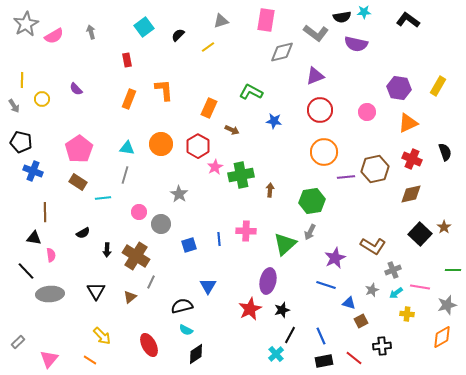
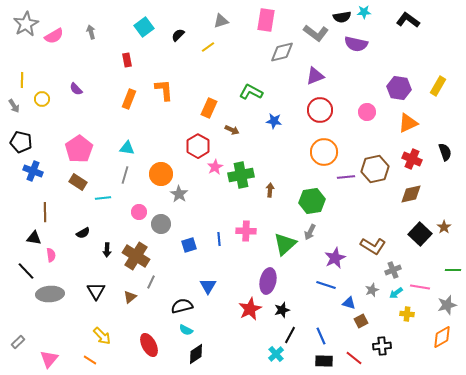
orange circle at (161, 144): moved 30 px down
black rectangle at (324, 361): rotated 12 degrees clockwise
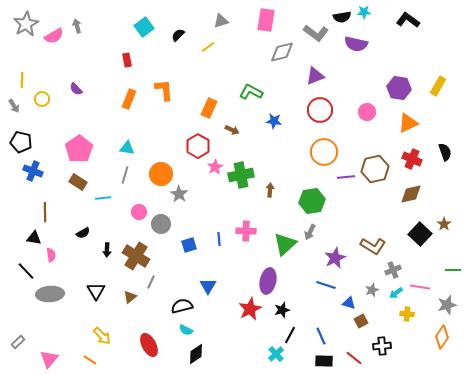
gray arrow at (91, 32): moved 14 px left, 6 px up
brown star at (444, 227): moved 3 px up
orange diamond at (442, 337): rotated 25 degrees counterclockwise
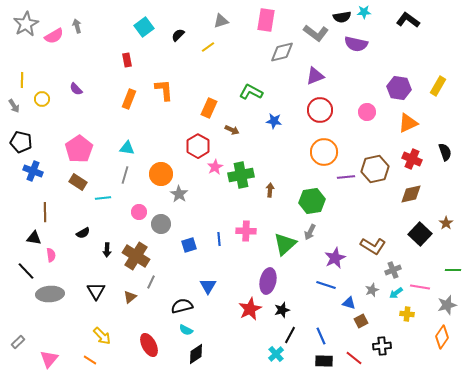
brown star at (444, 224): moved 2 px right, 1 px up
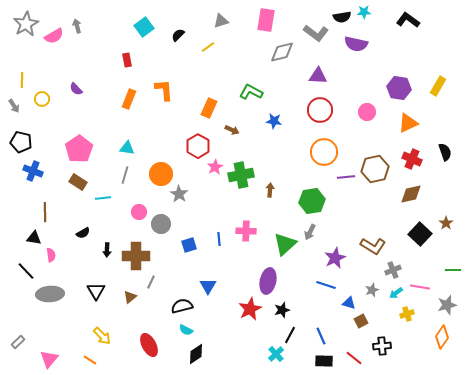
purple triangle at (315, 76): moved 3 px right; rotated 24 degrees clockwise
brown cross at (136, 256): rotated 32 degrees counterclockwise
yellow cross at (407, 314): rotated 24 degrees counterclockwise
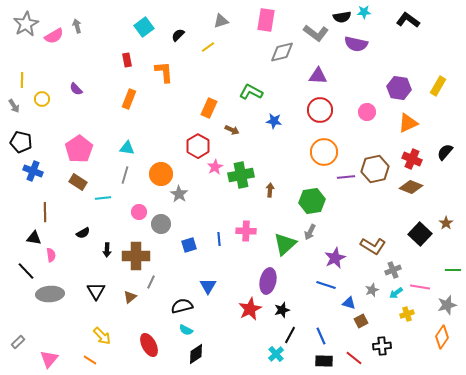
orange L-shape at (164, 90): moved 18 px up
black semicircle at (445, 152): rotated 120 degrees counterclockwise
brown diamond at (411, 194): moved 7 px up; rotated 35 degrees clockwise
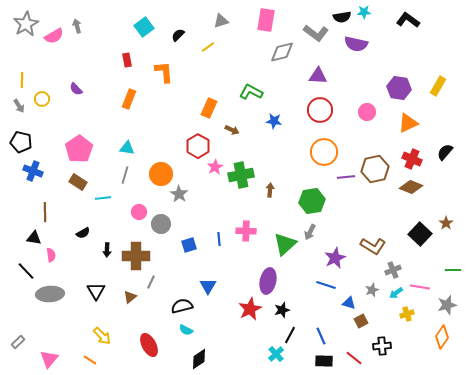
gray arrow at (14, 106): moved 5 px right
black diamond at (196, 354): moved 3 px right, 5 px down
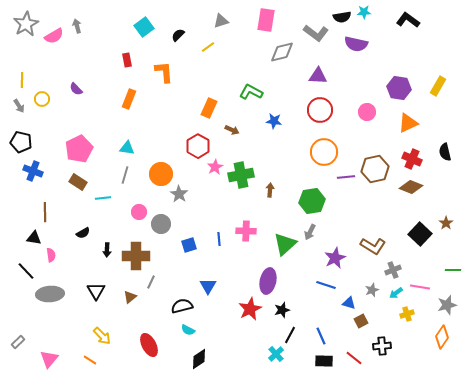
pink pentagon at (79, 149): rotated 8 degrees clockwise
black semicircle at (445, 152): rotated 54 degrees counterclockwise
cyan semicircle at (186, 330): moved 2 px right
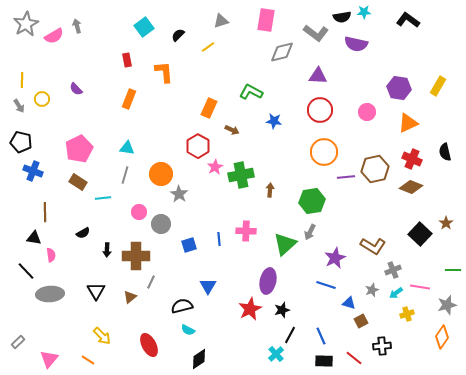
orange line at (90, 360): moved 2 px left
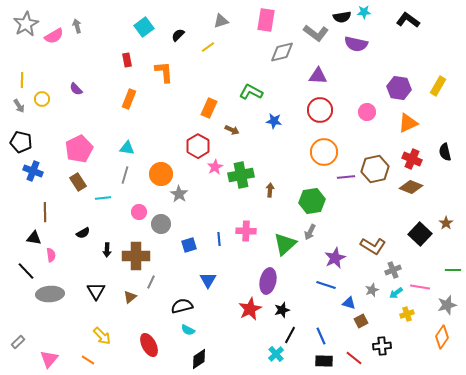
brown rectangle at (78, 182): rotated 24 degrees clockwise
blue triangle at (208, 286): moved 6 px up
